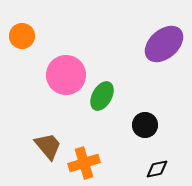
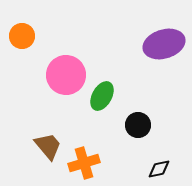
purple ellipse: rotated 24 degrees clockwise
black circle: moved 7 px left
black diamond: moved 2 px right
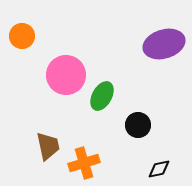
brown trapezoid: rotated 28 degrees clockwise
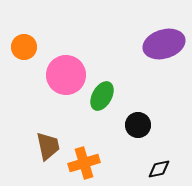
orange circle: moved 2 px right, 11 px down
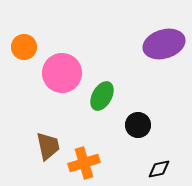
pink circle: moved 4 px left, 2 px up
